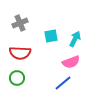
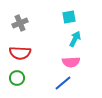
cyan square: moved 18 px right, 19 px up
pink semicircle: rotated 18 degrees clockwise
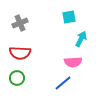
cyan arrow: moved 6 px right
pink semicircle: moved 2 px right
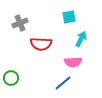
red semicircle: moved 21 px right, 9 px up
green circle: moved 6 px left
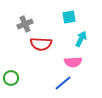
gray cross: moved 5 px right, 1 px down
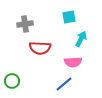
gray cross: rotated 14 degrees clockwise
red semicircle: moved 1 px left, 4 px down
green circle: moved 1 px right, 3 px down
blue line: moved 1 px right, 1 px down
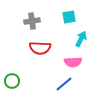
gray cross: moved 7 px right, 3 px up
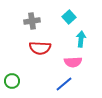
cyan square: rotated 32 degrees counterclockwise
cyan arrow: rotated 21 degrees counterclockwise
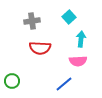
pink semicircle: moved 5 px right, 1 px up
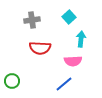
gray cross: moved 1 px up
pink semicircle: moved 5 px left
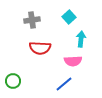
green circle: moved 1 px right
